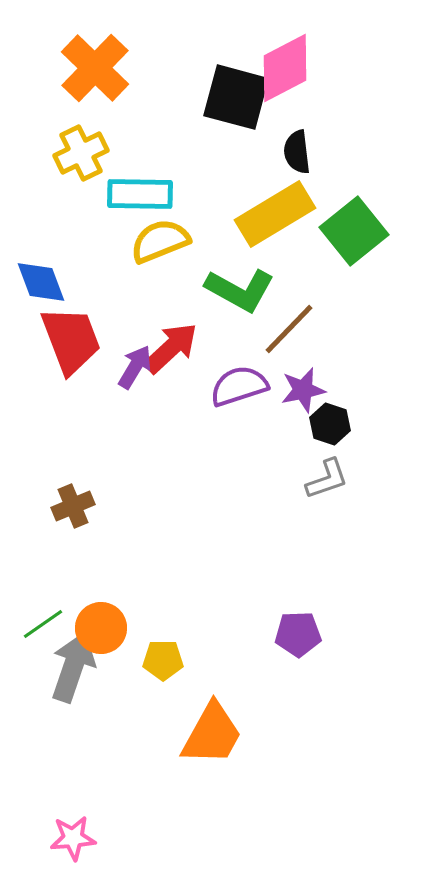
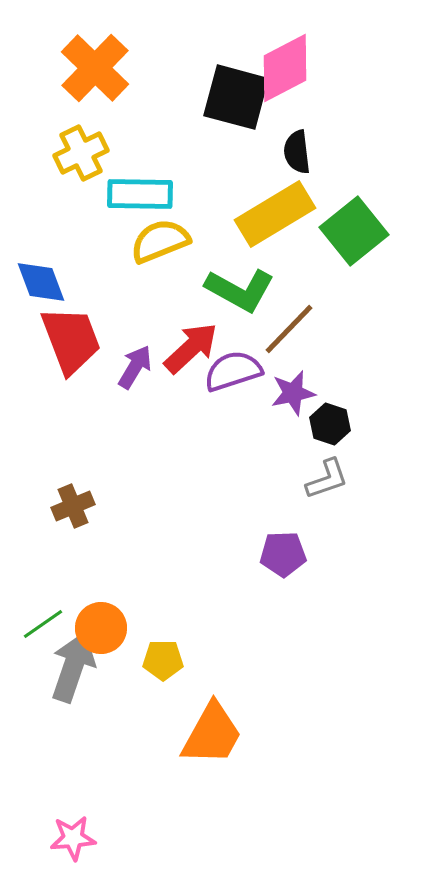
red arrow: moved 20 px right
purple semicircle: moved 6 px left, 15 px up
purple star: moved 10 px left, 3 px down
purple pentagon: moved 15 px left, 80 px up
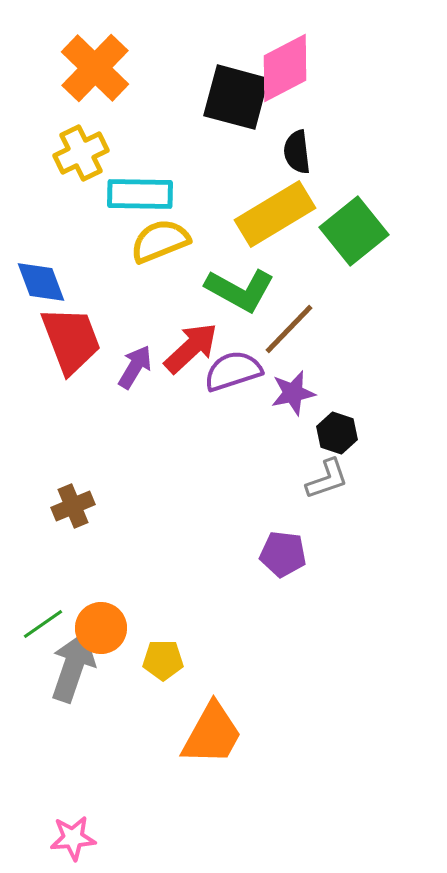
black hexagon: moved 7 px right, 9 px down
purple pentagon: rotated 9 degrees clockwise
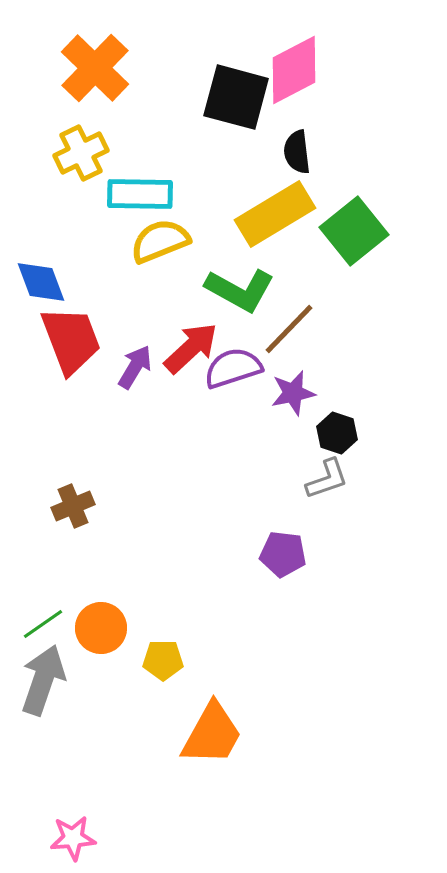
pink diamond: moved 9 px right, 2 px down
purple semicircle: moved 3 px up
gray arrow: moved 30 px left, 13 px down
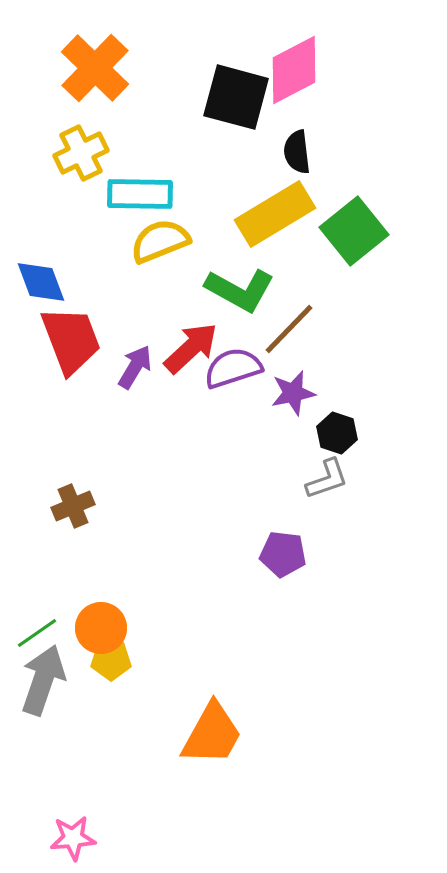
green line: moved 6 px left, 9 px down
yellow pentagon: moved 52 px left
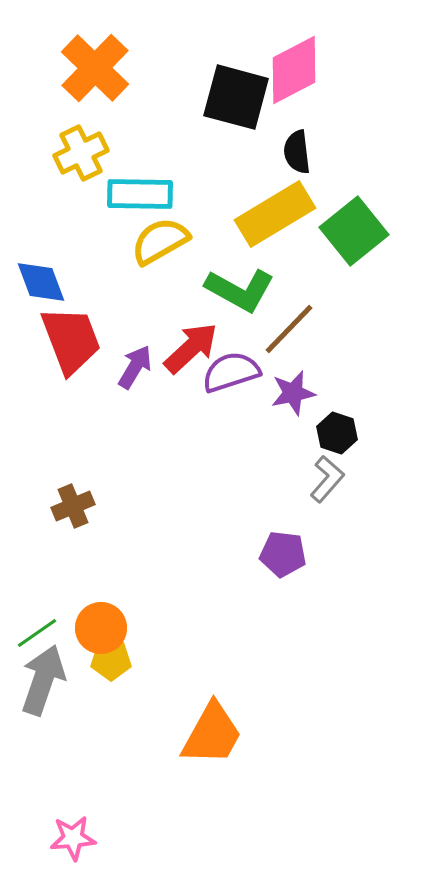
yellow semicircle: rotated 8 degrees counterclockwise
purple semicircle: moved 2 px left, 4 px down
gray L-shape: rotated 30 degrees counterclockwise
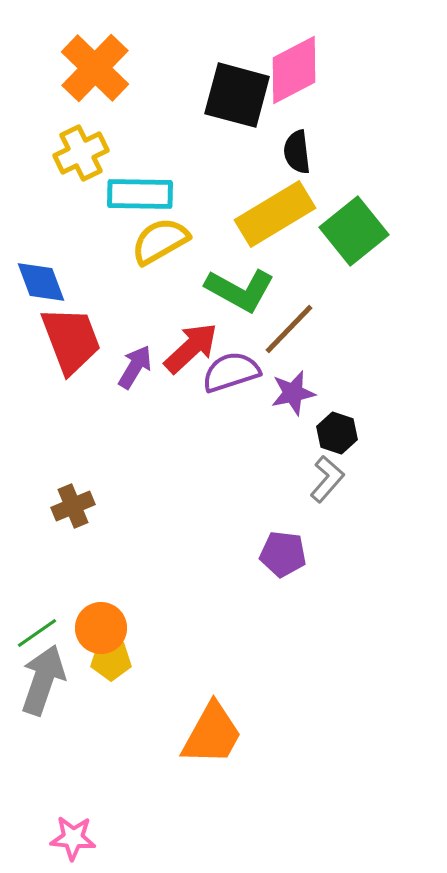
black square: moved 1 px right, 2 px up
pink star: rotated 9 degrees clockwise
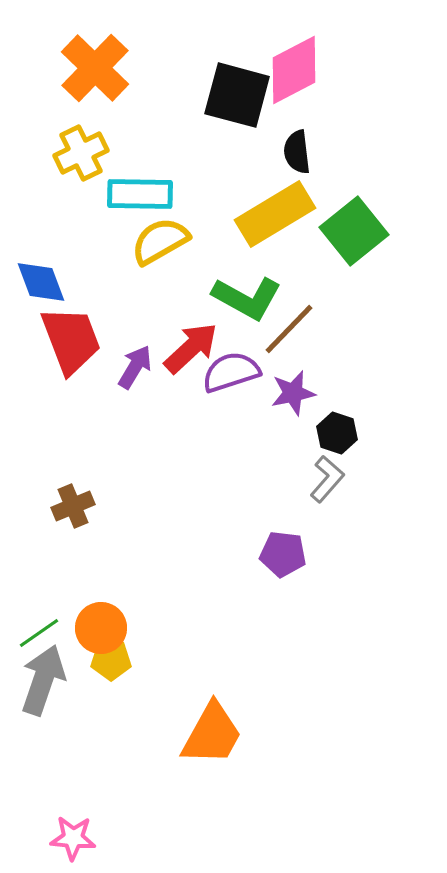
green L-shape: moved 7 px right, 8 px down
green line: moved 2 px right
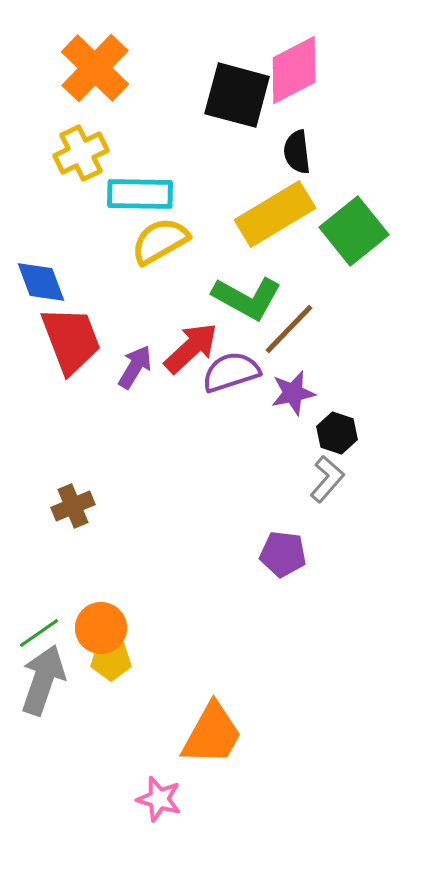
pink star: moved 86 px right, 39 px up; rotated 12 degrees clockwise
